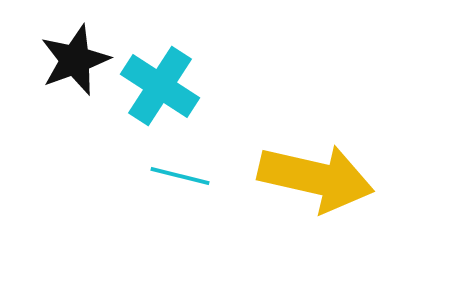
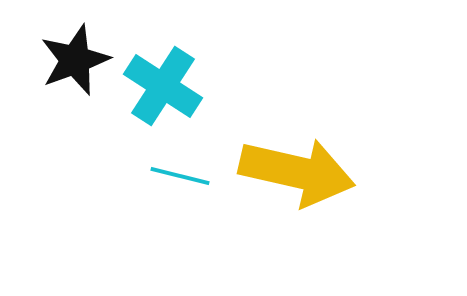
cyan cross: moved 3 px right
yellow arrow: moved 19 px left, 6 px up
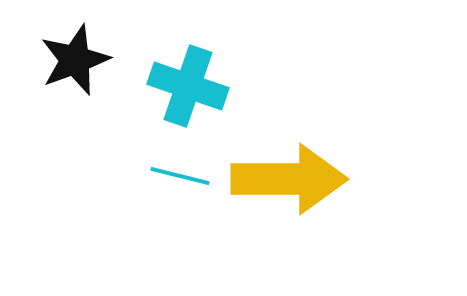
cyan cross: moved 25 px right; rotated 14 degrees counterclockwise
yellow arrow: moved 8 px left, 7 px down; rotated 13 degrees counterclockwise
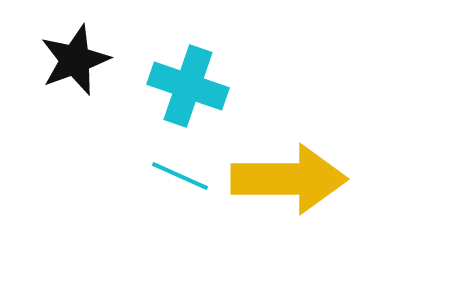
cyan line: rotated 10 degrees clockwise
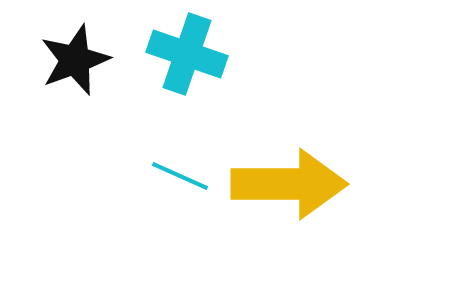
cyan cross: moved 1 px left, 32 px up
yellow arrow: moved 5 px down
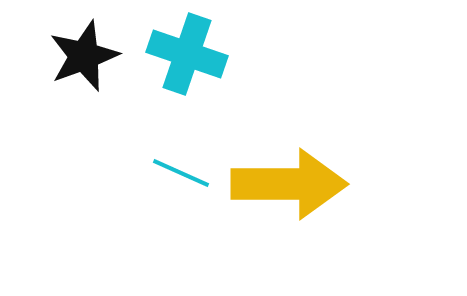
black star: moved 9 px right, 4 px up
cyan line: moved 1 px right, 3 px up
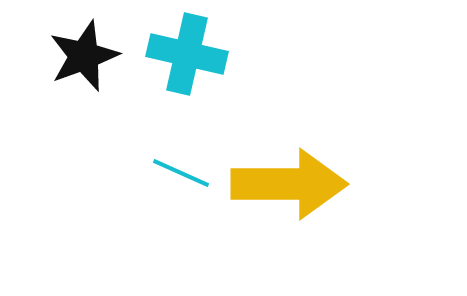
cyan cross: rotated 6 degrees counterclockwise
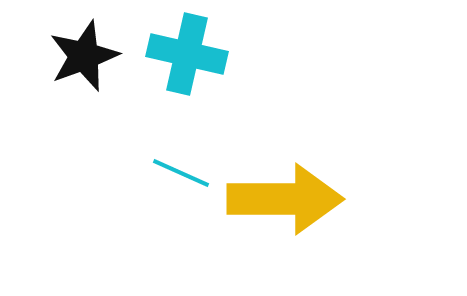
yellow arrow: moved 4 px left, 15 px down
